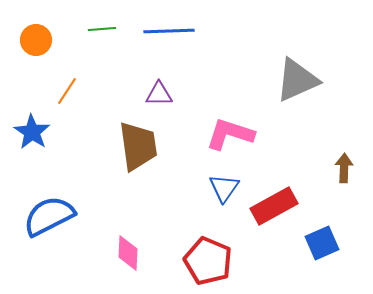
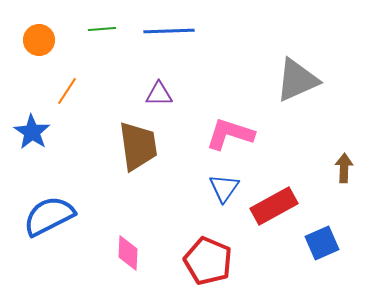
orange circle: moved 3 px right
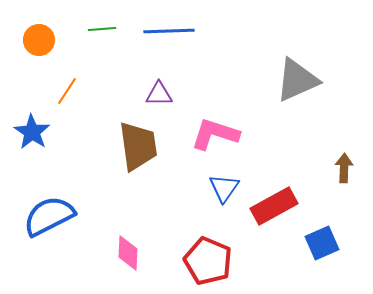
pink L-shape: moved 15 px left
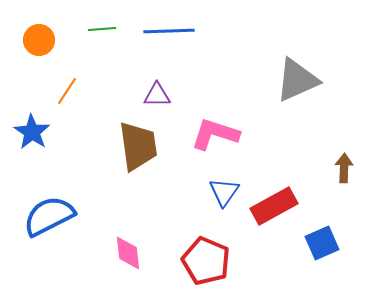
purple triangle: moved 2 px left, 1 px down
blue triangle: moved 4 px down
pink diamond: rotated 9 degrees counterclockwise
red pentagon: moved 2 px left
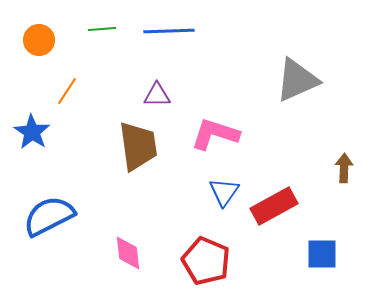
blue square: moved 11 px down; rotated 24 degrees clockwise
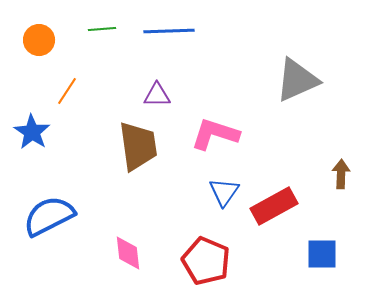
brown arrow: moved 3 px left, 6 px down
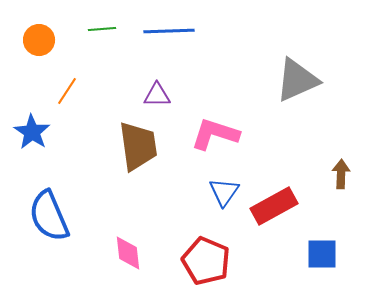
blue semicircle: rotated 86 degrees counterclockwise
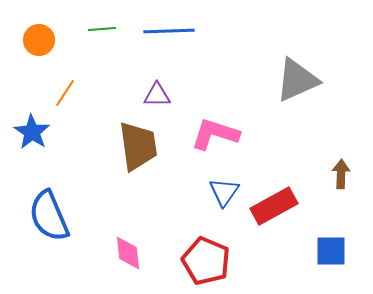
orange line: moved 2 px left, 2 px down
blue square: moved 9 px right, 3 px up
